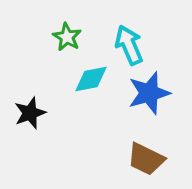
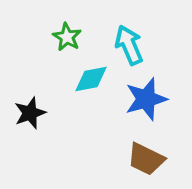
blue star: moved 3 px left, 6 px down
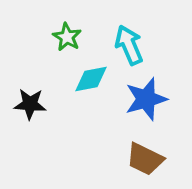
black star: moved 9 px up; rotated 24 degrees clockwise
brown trapezoid: moved 1 px left
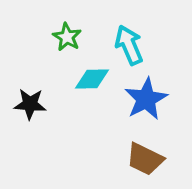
cyan diamond: moved 1 px right; rotated 9 degrees clockwise
blue star: rotated 12 degrees counterclockwise
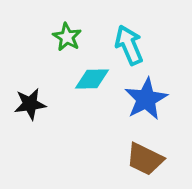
black star: rotated 12 degrees counterclockwise
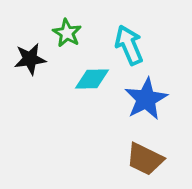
green star: moved 4 px up
black star: moved 45 px up
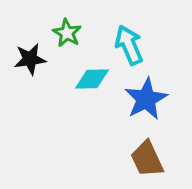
brown trapezoid: moved 2 px right; rotated 39 degrees clockwise
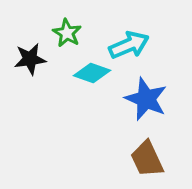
cyan arrow: rotated 90 degrees clockwise
cyan diamond: moved 6 px up; rotated 21 degrees clockwise
blue star: rotated 21 degrees counterclockwise
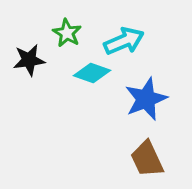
cyan arrow: moved 5 px left, 4 px up
black star: moved 1 px left, 1 px down
blue star: rotated 27 degrees clockwise
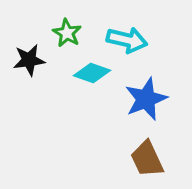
cyan arrow: moved 3 px right, 1 px up; rotated 36 degrees clockwise
